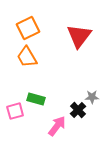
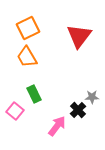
green rectangle: moved 2 px left, 5 px up; rotated 48 degrees clockwise
pink square: rotated 36 degrees counterclockwise
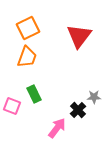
orange trapezoid: rotated 130 degrees counterclockwise
gray star: moved 2 px right
pink square: moved 3 px left, 5 px up; rotated 18 degrees counterclockwise
pink arrow: moved 2 px down
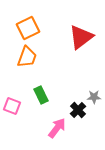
red triangle: moved 2 px right, 1 px down; rotated 16 degrees clockwise
green rectangle: moved 7 px right, 1 px down
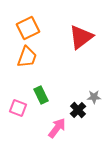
pink square: moved 6 px right, 2 px down
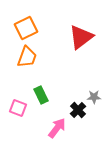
orange square: moved 2 px left
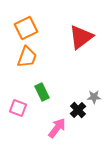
green rectangle: moved 1 px right, 3 px up
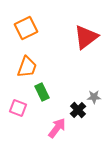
red triangle: moved 5 px right
orange trapezoid: moved 10 px down
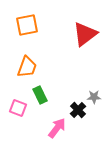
orange square: moved 1 px right, 3 px up; rotated 15 degrees clockwise
red triangle: moved 1 px left, 3 px up
green rectangle: moved 2 px left, 3 px down
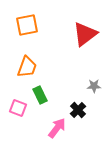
gray star: moved 11 px up
